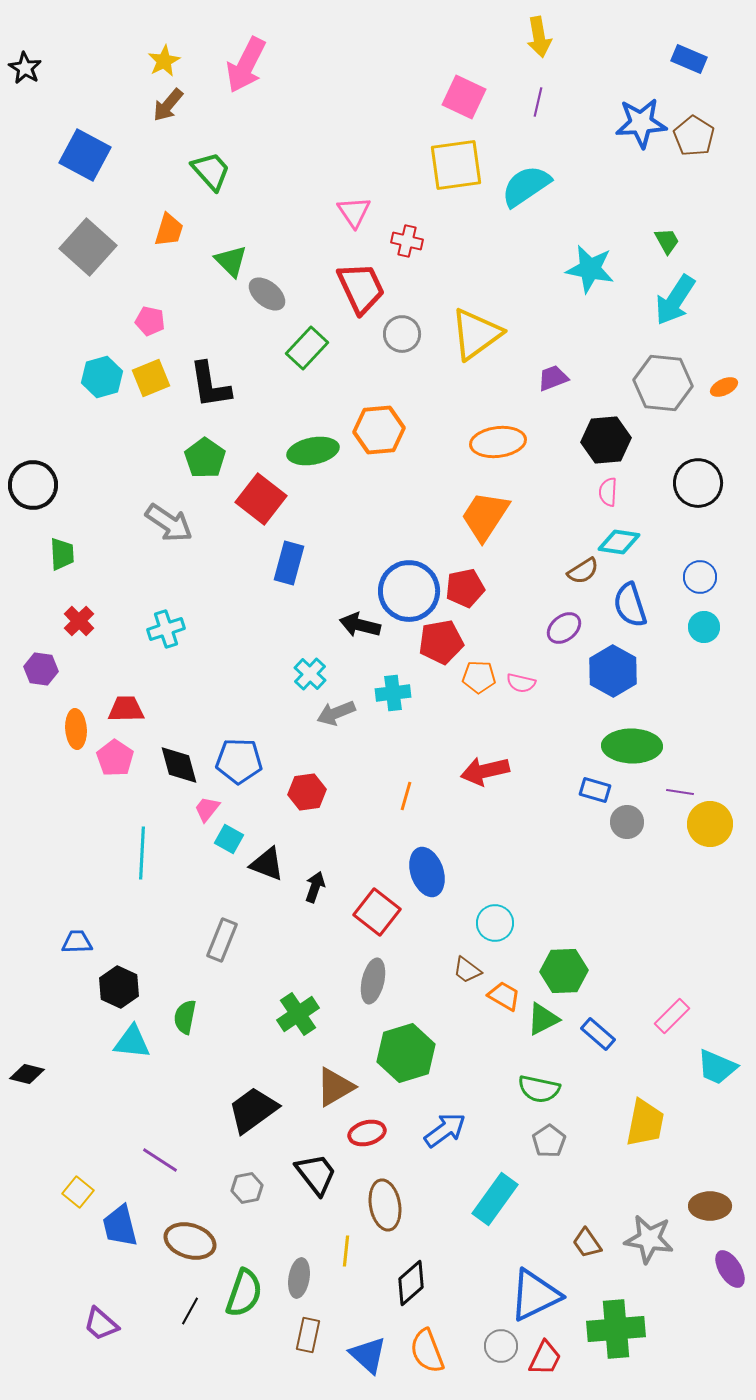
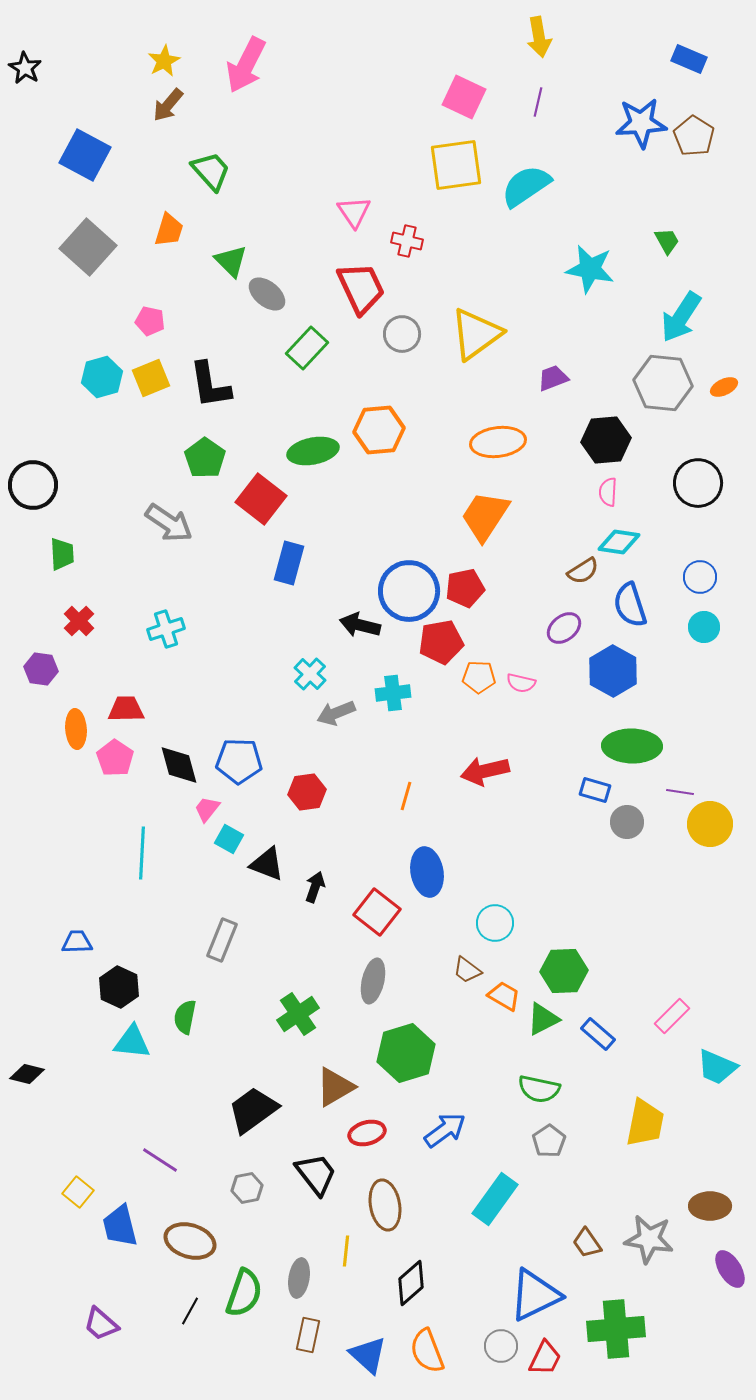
cyan arrow at (675, 300): moved 6 px right, 17 px down
blue ellipse at (427, 872): rotated 9 degrees clockwise
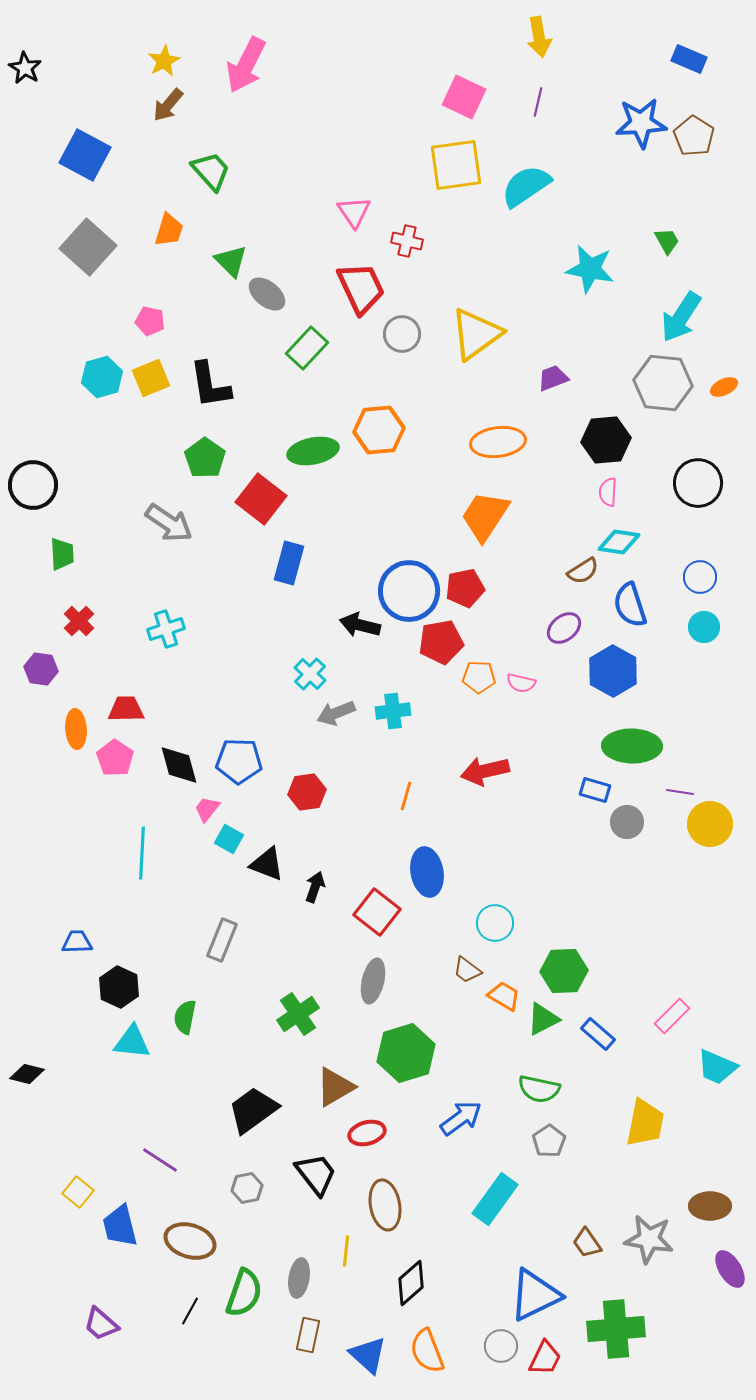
cyan cross at (393, 693): moved 18 px down
blue arrow at (445, 1130): moved 16 px right, 12 px up
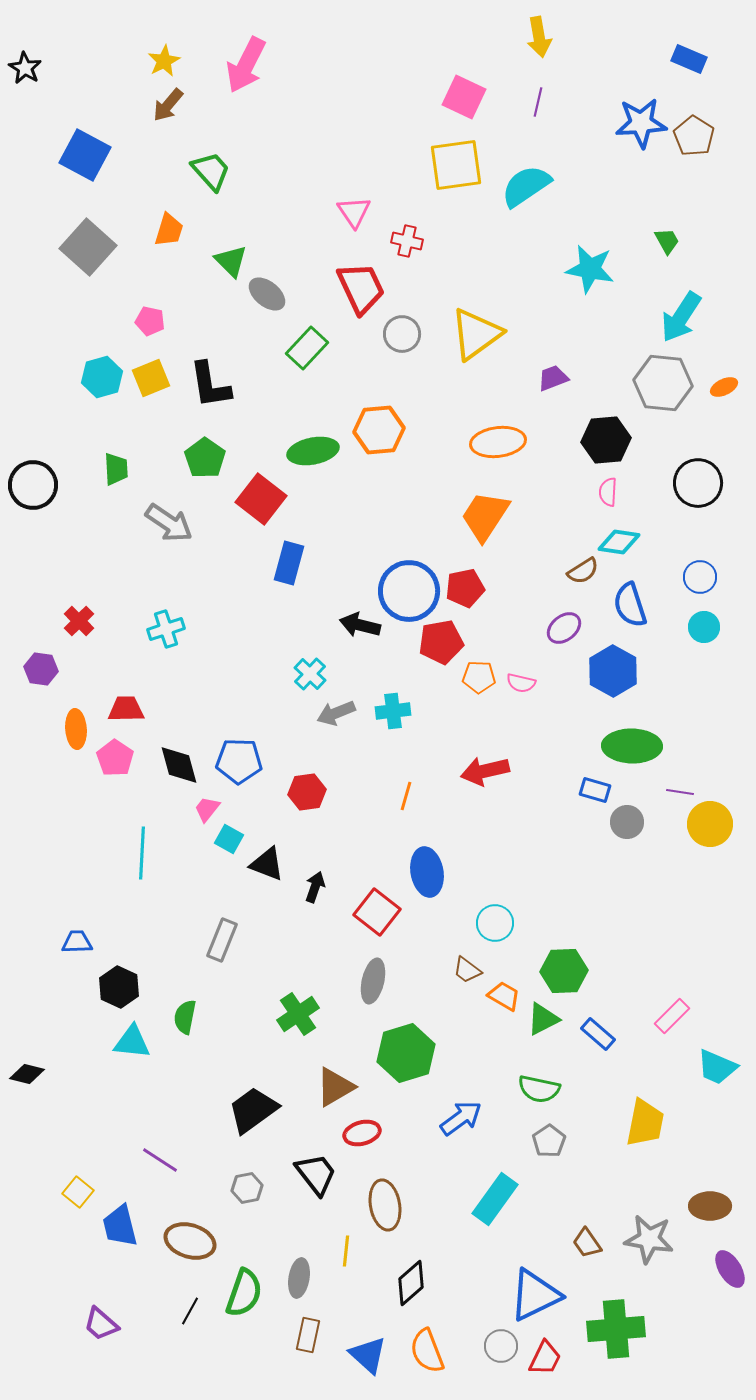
green trapezoid at (62, 554): moved 54 px right, 85 px up
red ellipse at (367, 1133): moved 5 px left
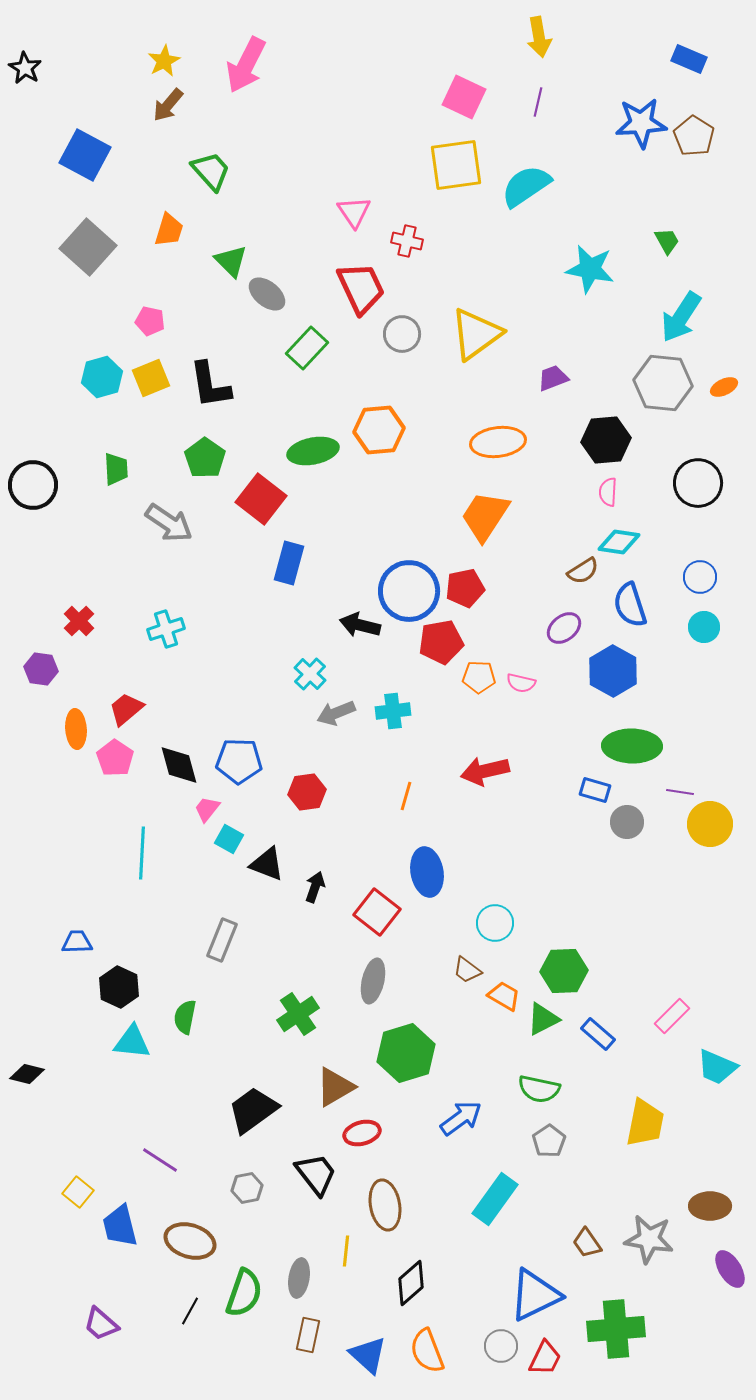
red trapezoid at (126, 709): rotated 39 degrees counterclockwise
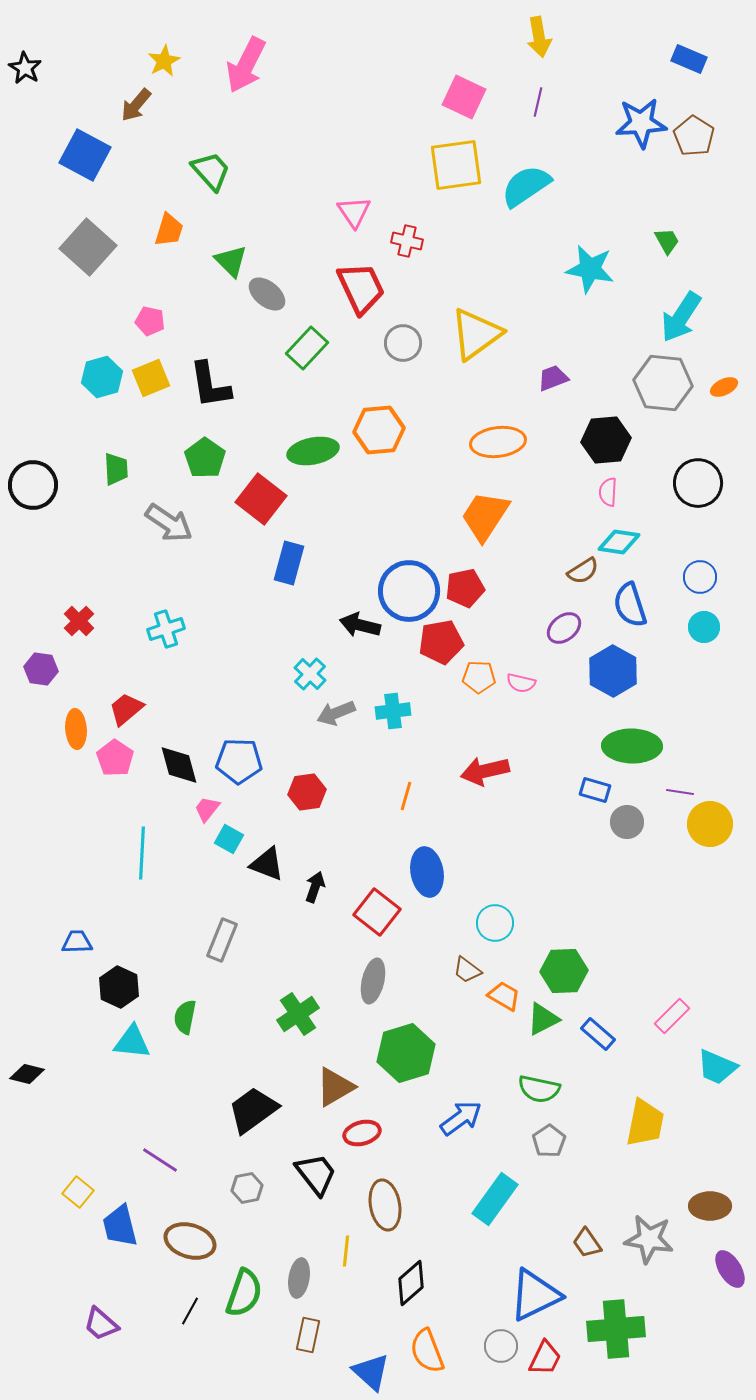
brown arrow at (168, 105): moved 32 px left
gray circle at (402, 334): moved 1 px right, 9 px down
blue triangle at (368, 1355): moved 3 px right, 17 px down
